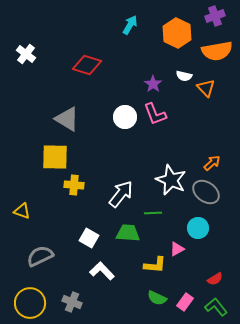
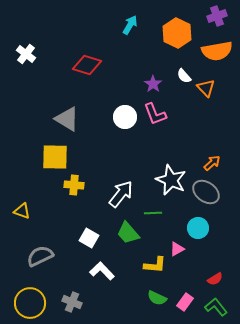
purple cross: moved 2 px right
white semicircle: rotated 35 degrees clockwise
green trapezoid: rotated 135 degrees counterclockwise
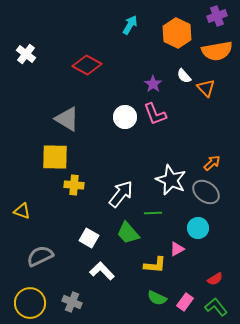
red diamond: rotated 12 degrees clockwise
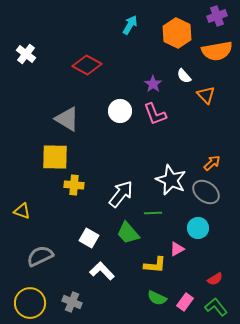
orange triangle: moved 7 px down
white circle: moved 5 px left, 6 px up
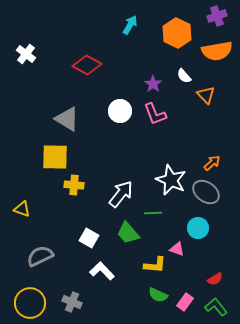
yellow triangle: moved 2 px up
pink triangle: rotated 49 degrees clockwise
green semicircle: moved 1 px right, 3 px up
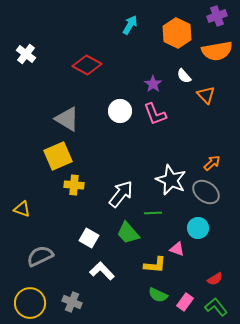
yellow square: moved 3 px right, 1 px up; rotated 24 degrees counterclockwise
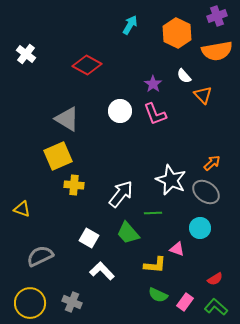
orange triangle: moved 3 px left
cyan circle: moved 2 px right
green L-shape: rotated 10 degrees counterclockwise
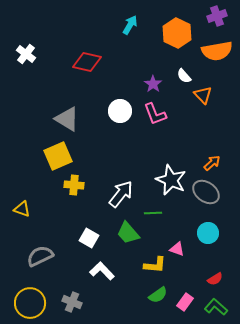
red diamond: moved 3 px up; rotated 16 degrees counterclockwise
cyan circle: moved 8 px right, 5 px down
green semicircle: rotated 60 degrees counterclockwise
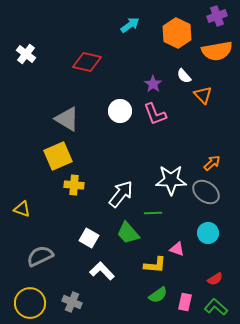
cyan arrow: rotated 24 degrees clockwise
white star: rotated 24 degrees counterclockwise
pink rectangle: rotated 24 degrees counterclockwise
